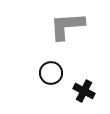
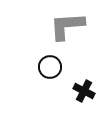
black circle: moved 1 px left, 6 px up
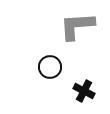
gray L-shape: moved 10 px right
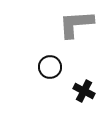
gray L-shape: moved 1 px left, 2 px up
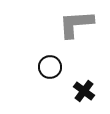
black cross: rotated 10 degrees clockwise
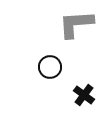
black cross: moved 4 px down
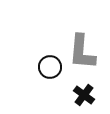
gray L-shape: moved 6 px right, 28 px down; rotated 81 degrees counterclockwise
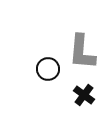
black circle: moved 2 px left, 2 px down
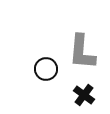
black circle: moved 2 px left
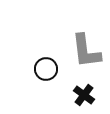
gray L-shape: moved 4 px right, 1 px up; rotated 12 degrees counterclockwise
